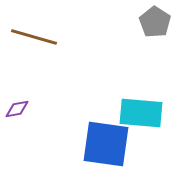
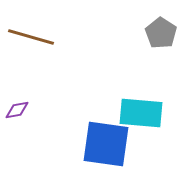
gray pentagon: moved 6 px right, 11 px down
brown line: moved 3 px left
purple diamond: moved 1 px down
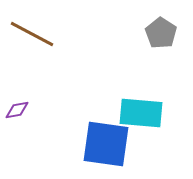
brown line: moved 1 px right, 3 px up; rotated 12 degrees clockwise
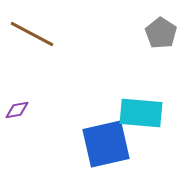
blue square: rotated 21 degrees counterclockwise
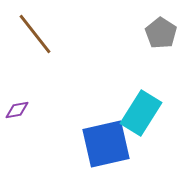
brown line: moved 3 px right; rotated 24 degrees clockwise
cyan rectangle: rotated 63 degrees counterclockwise
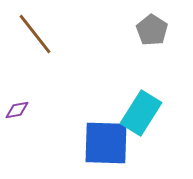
gray pentagon: moved 9 px left, 3 px up
blue square: moved 1 px up; rotated 15 degrees clockwise
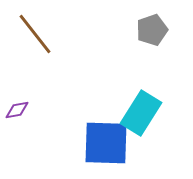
gray pentagon: rotated 20 degrees clockwise
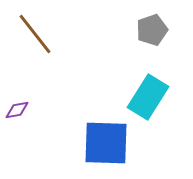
cyan rectangle: moved 7 px right, 16 px up
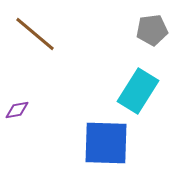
gray pentagon: rotated 12 degrees clockwise
brown line: rotated 12 degrees counterclockwise
cyan rectangle: moved 10 px left, 6 px up
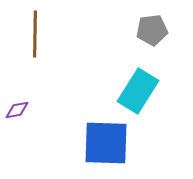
brown line: rotated 51 degrees clockwise
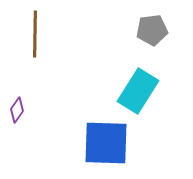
purple diamond: rotated 45 degrees counterclockwise
